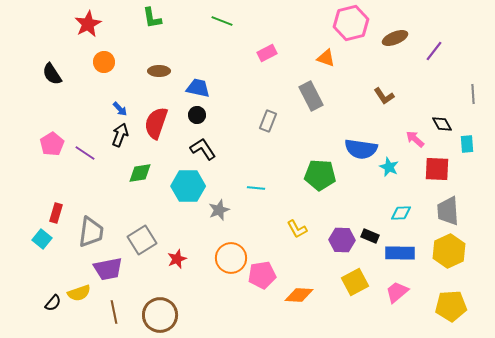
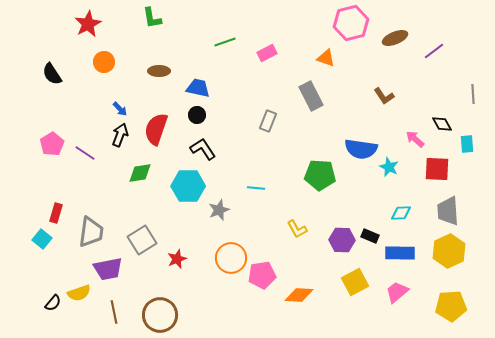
green line at (222, 21): moved 3 px right, 21 px down; rotated 40 degrees counterclockwise
purple line at (434, 51): rotated 15 degrees clockwise
red semicircle at (156, 123): moved 6 px down
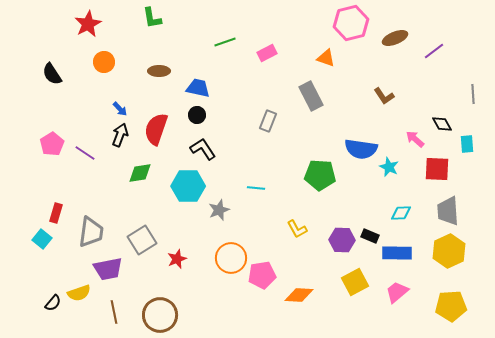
blue rectangle at (400, 253): moved 3 px left
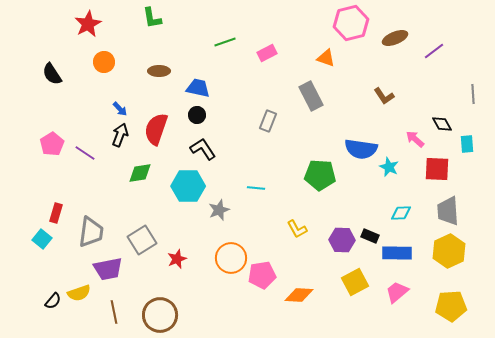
black semicircle at (53, 303): moved 2 px up
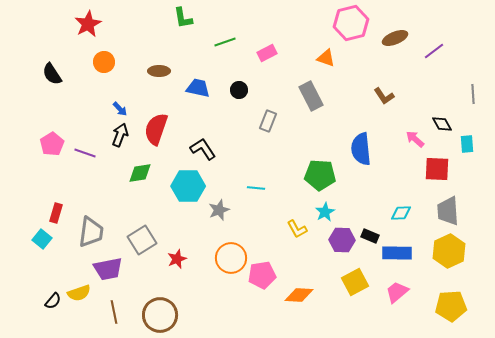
green L-shape at (152, 18): moved 31 px right
black circle at (197, 115): moved 42 px right, 25 px up
blue semicircle at (361, 149): rotated 76 degrees clockwise
purple line at (85, 153): rotated 15 degrees counterclockwise
cyan star at (389, 167): moved 64 px left, 45 px down; rotated 18 degrees clockwise
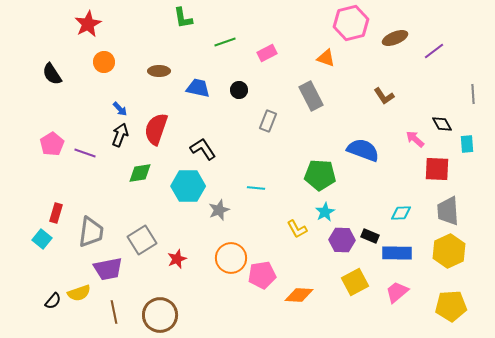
blue semicircle at (361, 149): moved 2 px right, 1 px down; rotated 116 degrees clockwise
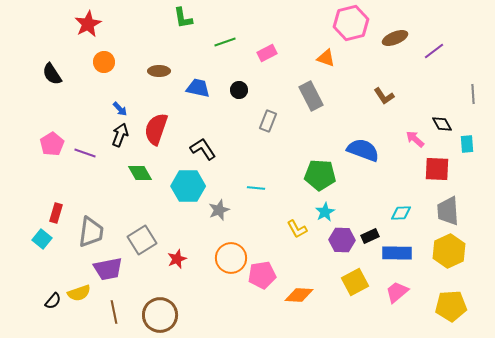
green diamond at (140, 173): rotated 70 degrees clockwise
black rectangle at (370, 236): rotated 48 degrees counterclockwise
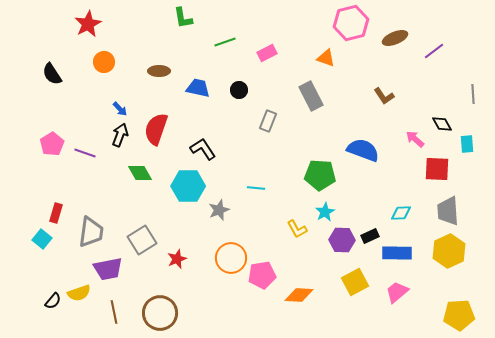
yellow pentagon at (451, 306): moved 8 px right, 9 px down
brown circle at (160, 315): moved 2 px up
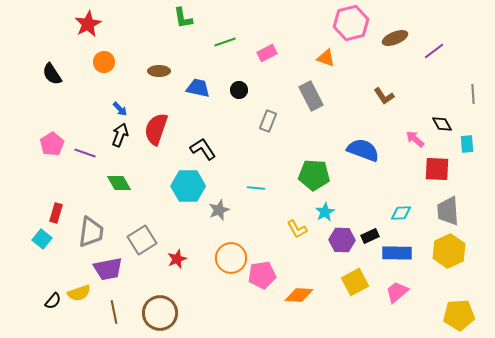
green diamond at (140, 173): moved 21 px left, 10 px down
green pentagon at (320, 175): moved 6 px left
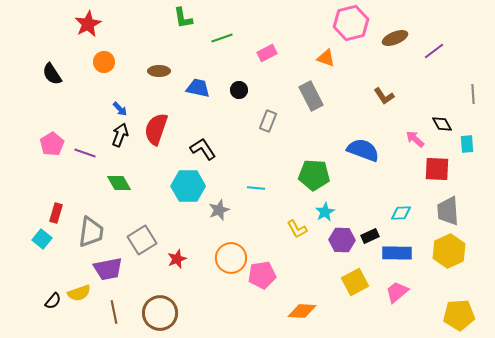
green line at (225, 42): moved 3 px left, 4 px up
orange diamond at (299, 295): moved 3 px right, 16 px down
